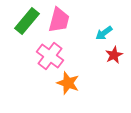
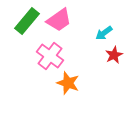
pink trapezoid: rotated 40 degrees clockwise
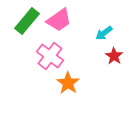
red star: moved 1 px down; rotated 12 degrees counterclockwise
orange star: rotated 15 degrees clockwise
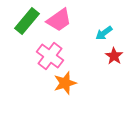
orange star: moved 3 px left; rotated 20 degrees clockwise
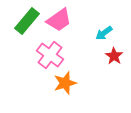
pink cross: moved 1 px up
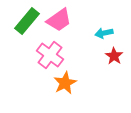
cyan arrow: rotated 24 degrees clockwise
orange star: rotated 10 degrees counterclockwise
